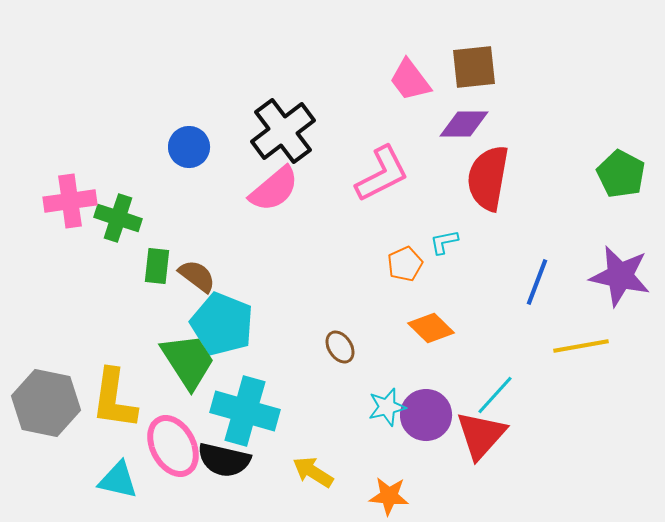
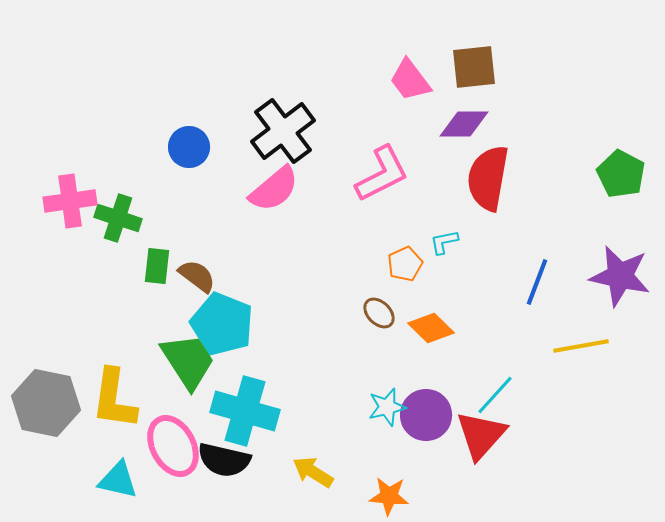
brown ellipse: moved 39 px right, 34 px up; rotated 12 degrees counterclockwise
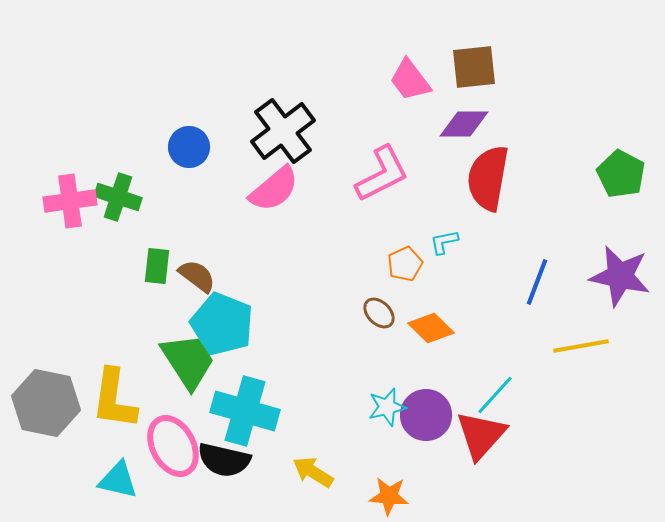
green cross: moved 21 px up
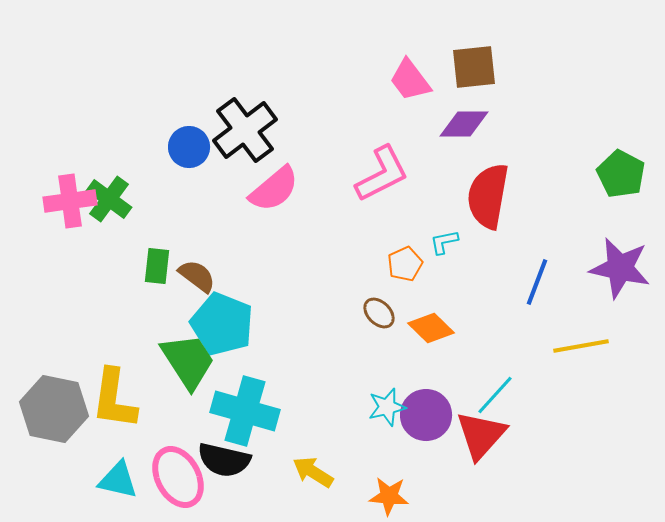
black cross: moved 38 px left, 1 px up
red semicircle: moved 18 px down
green cross: moved 9 px left, 2 px down; rotated 18 degrees clockwise
purple star: moved 8 px up
gray hexagon: moved 8 px right, 6 px down
pink ellipse: moved 5 px right, 31 px down
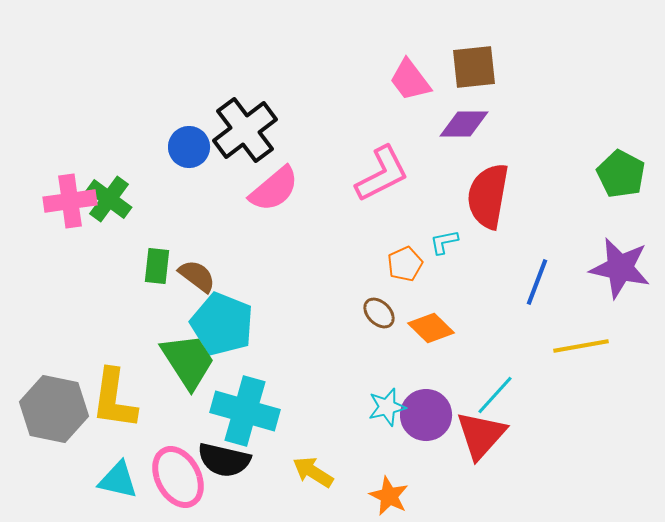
orange star: rotated 21 degrees clockwise
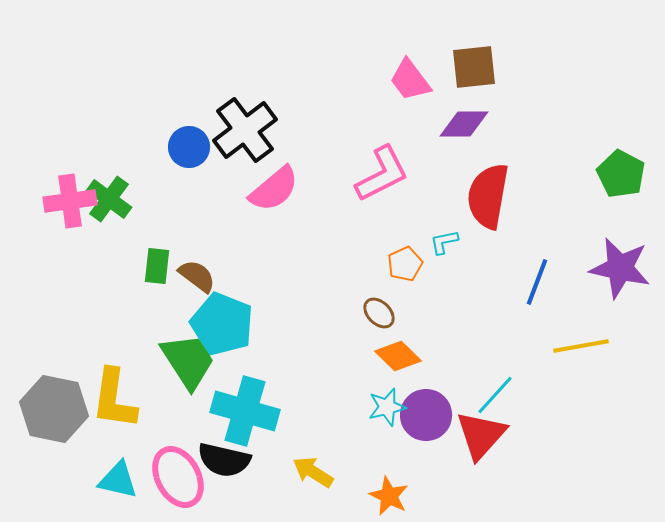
orange diamond: moved 33 px left, 28 px down
